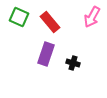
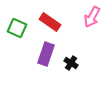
green square: moved 2 px left, 11 px down
red rectangle: rotated 15 degrees counterclockwise
black cross: moved 2 px left; rotated 16 degrees clockwise
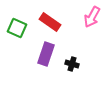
black cross: moved 1 px right, 1 px down; rotated 16 degrees counterclockwise
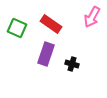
red rectangle: moved 1 px right, 2 px down
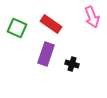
pink arrow: rotated 50 degrees counterclockwise
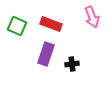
red rectangle: rotated 15 degrees counterclockwise
green square: moved 2 px up
black cross: rotated 24 degrees counterclockwise
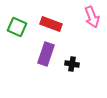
green square: moved 1 px down
black cross: rotated 16 degrees clockwise
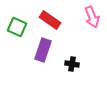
red rectangle: moved 1 px left, 4 px up; rotated 15 degrees clockwise
purple rectangle: moved 3 px left, 4 px up
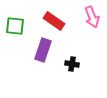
red rectangle: moved 4 px right, 1 px down
green square: moved 2 px left, 1 px up; rotated 18 degrees counterclockwise
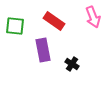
pink arrow: moved 1 px right
purple rectangle: rotated 30 degrees counterclockwise
black cross: rotated 24 degrees clockwise
